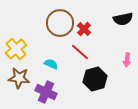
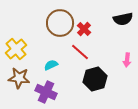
cyan semicircle: moved 1 px down; rotated 48 degrees counterclockwise
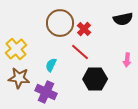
cyan semicircle: rotated 40 degrees counterclockwise
black hexagon: rotated 15 degrees clockwise
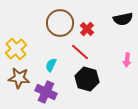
red cross: moved 3 px right
black hexagon: moved 8 px left; rotated 15 degrees clockwise
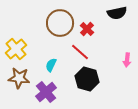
black semicircle: moved 6 px left, 6 px up
purple cross: rotated 25 degrees clockwise
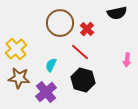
black hexagon: moved 4 px left, 1 px down
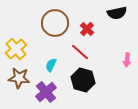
brown circle: moved 5 px left
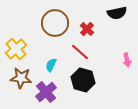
pink arrow: rotated 16 degrees counterclockwise
brown star: moved 2 px right
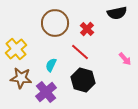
pink arrow: moved 2 px left, 1 px up; rotated 32 degrees counterclockwise
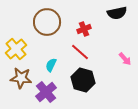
brown circle: moved 8 px left, 1 px up
red cross: moved 3 px left; rotated 24 degrees clockwise
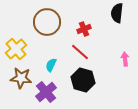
black semicircle: rotated 108 degrees clockwise
pink arrow: rotated 144 degrees counterclockwise
